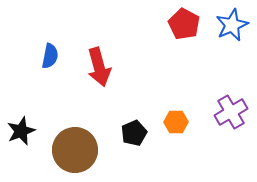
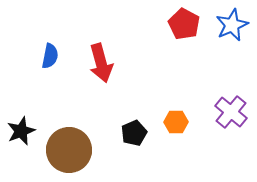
red arrow: moved 2 px right, 4 px up
purple cross: rotated 20 degrees counterclockwise
brown circle: moved 6 px left
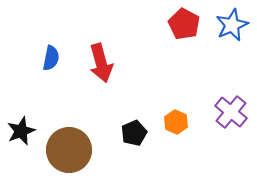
blue semicircle: moved 1 px right, 2 px down
orange hexagon: rotated 25 degrees clockwise
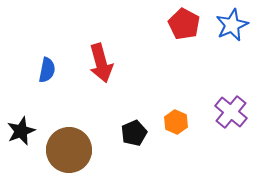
blue semicircle: moved 4 px left, 12 px down
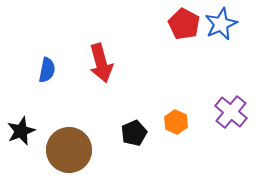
blue star: moved 11 px left, 1 px up
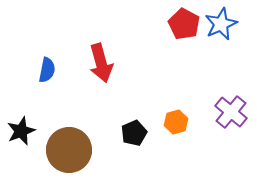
orange hexagon: rotated 20 degrees clockwise
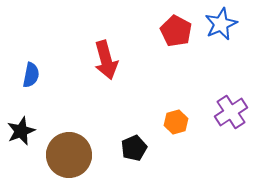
red pentagon: moved 8 px left, 7 px down
red arrow: moved 5 px right, 3 px up
blue semicircle: moved 16 px left, 5 px down
purple cross: rotated 16 degrees clockwise
black pentagon: moved 15 px down
brown circle: moved 5 px down
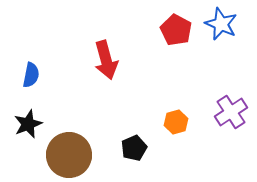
blue star: rotated 24 degrees counterclockwise
red pentagon: moved 1 px up
black star: moved 7 px right, 7 px up
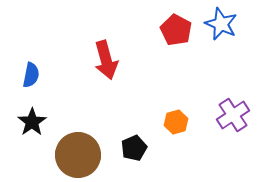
purple cross: moved 2 px right, 3 px down
black star: moved 4 px right, 2 px up; rotated 12 degrees counterclockwise
brown circle: moved 9 px right
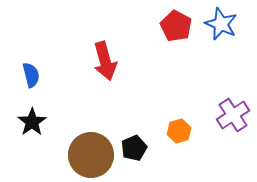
red pentagon: moved 4 px up
red arrow: moved 1 px left, 1 px down
blue semicircle: rotated 25 degrees counterclockwise
orange hexagon: moved 3 px right, 9 px down
brown circle: moved 13 px right
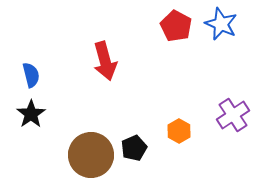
black star: moved 1 px left, 8 px up
orange hexagon: rotated 15 degrees counterclockwise
